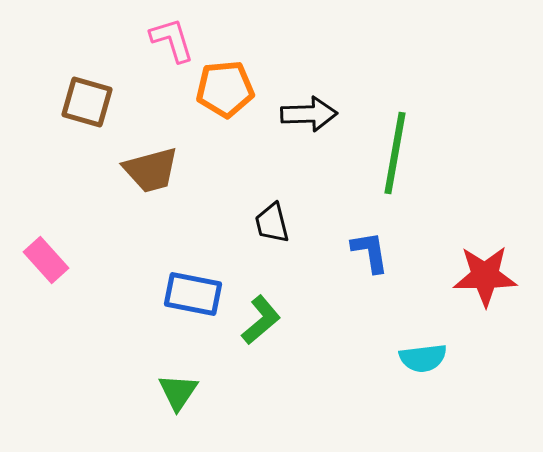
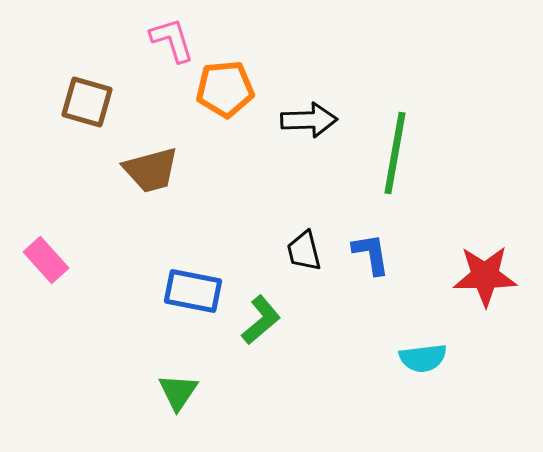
black arrow: moved 6 px down
black trapezoid: moved 32 px right, 28 px down
blue L-shape: moved 1 px right, 2 px down
blue rectangle: moved 3 px up
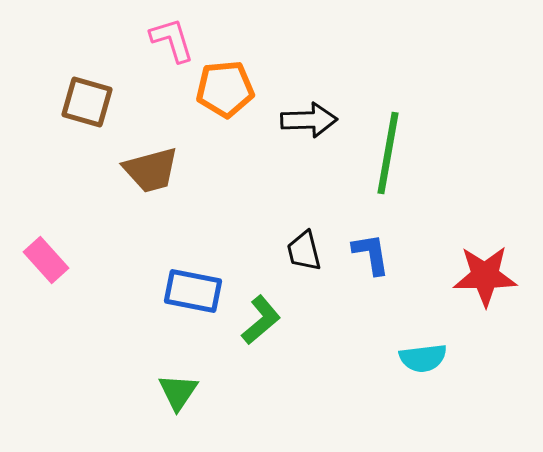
green line: moved 7 px left
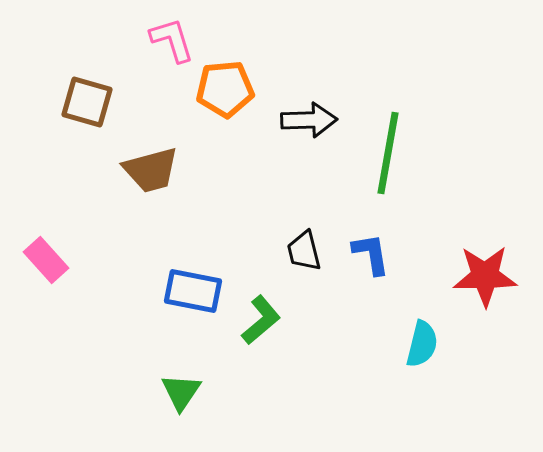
cyan semicircle: moved 1 px left, 14 px up; rotated 69 degrees counterclockwise
green triangle: moved 3 px right
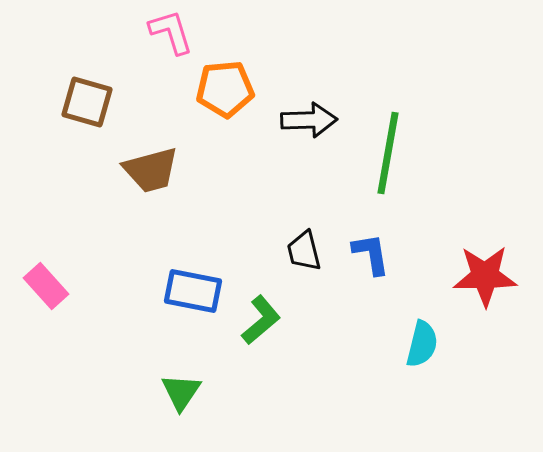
pink L-shape: moved 1 px left, 8 px up
pink rectangle: moved 26 px down
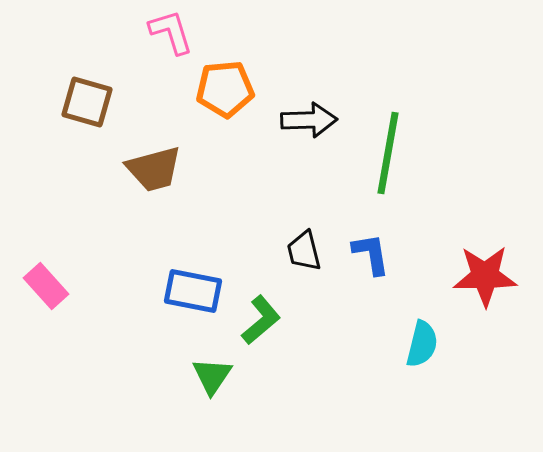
brown trapezoid: moved 3 px right, 1 px up
green triangle: moved 31 px right, 16 px up
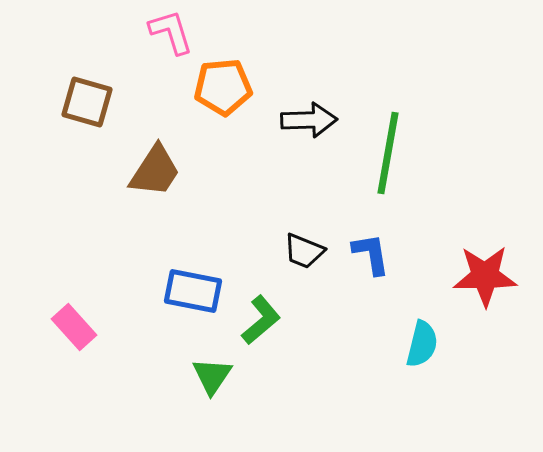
orange pentagon: moved 2 px left, 2 px up
brown trapezoid: moved 1 px right, 2 px down; rotated 42 degrees counterclockwise
black trapezoid: rotated 54 degrees counterclockwise
pink rectangle: moved 28 px right, 41 px down
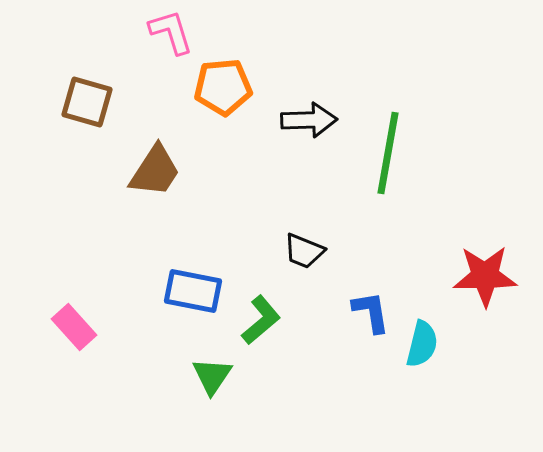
blue L-shape: moved 58 px down
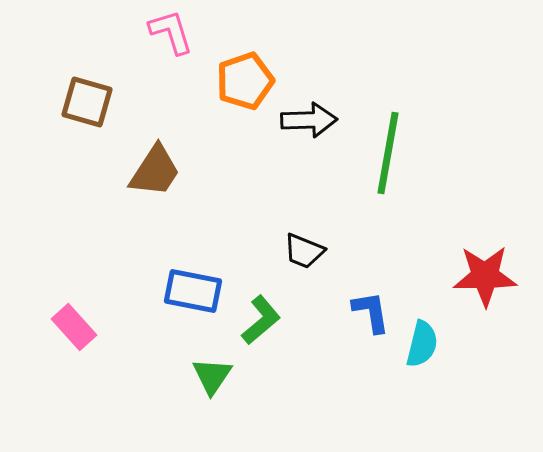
orange pentagon: moved 22 px right, 6 px up; rotated 14 degrees counterclockwise
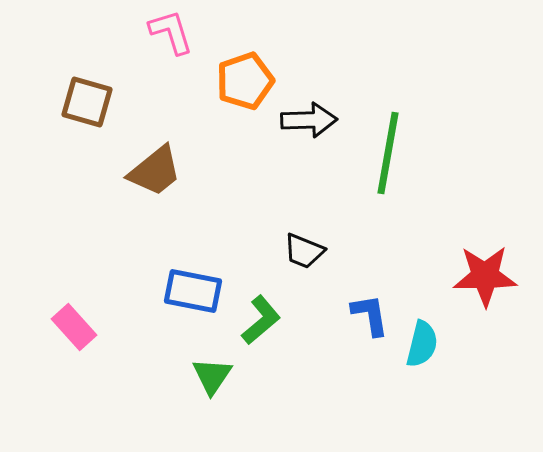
brown trapezoid: rotated 18 degrees clockwise
blue L-shape: moved 1 px left, 3 px down
